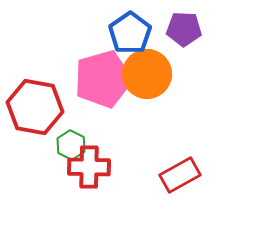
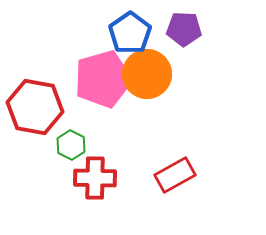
red cross: moved 6 px right, 11 px down
red rectangle: moved 5 px left
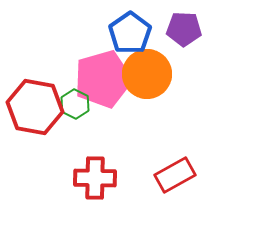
green hexagon: moved 4 px right, 41 px up
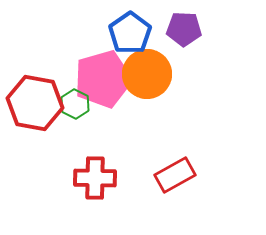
red hexagon: moved 4 px up
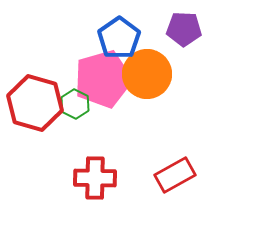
blue pentagon: moved 11 px left, 5 px down
red hexagon: rotated 6 degrees clockwise
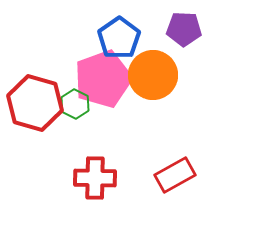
orange circle: moved 6 px right, 1 px down
pink pentagon: rotated 4 degrees counterclockwise
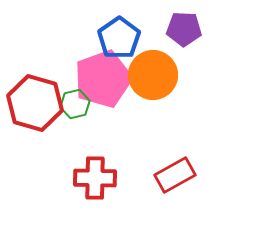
green hexagon: rotated 20 degrees clockwise
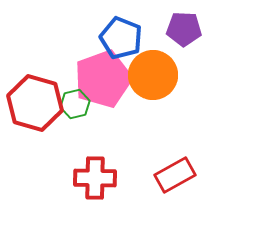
blue pentagon: moved 2 px right; rotated 15 degrees counterclockwise
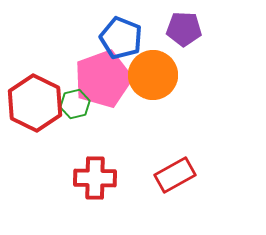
red hexagon: rotated 10 degrees clockwise
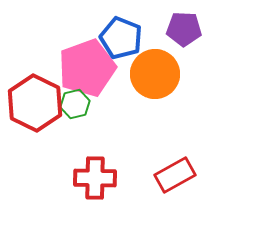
orange circle: moved 2 px right, 1 px up
pink pentagon: moved 16 px left, 11 px up
